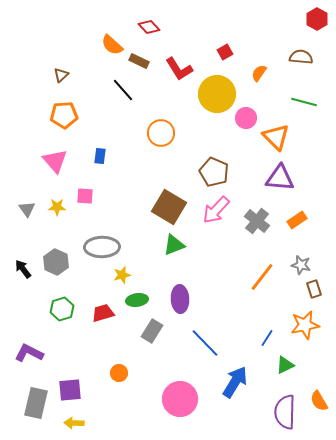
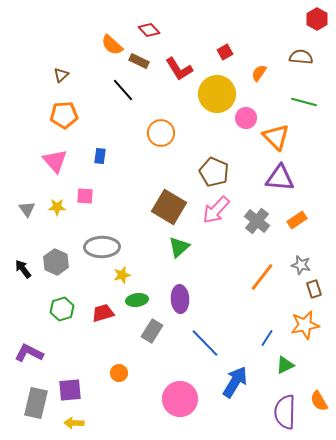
red diamond at (149, 27): moved 3 px down
green triangle at (174, 245): moved 5 px right, 2 px down; rotated 20 degrees counterclockwise
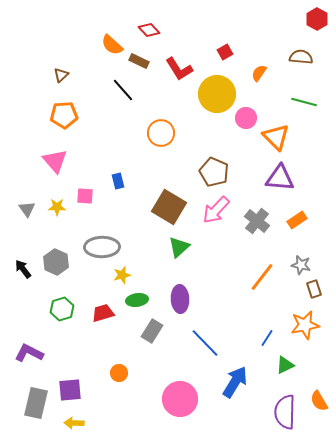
blue rectangle at (100, 156): moved 18 px right, 25 px down; rotated 21 degrees counterclockwise
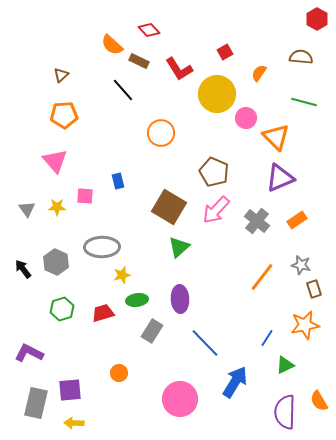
purple triangle at (280, 178): rotated 28 degrees counterclockwise
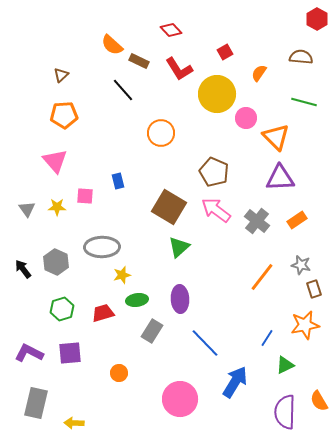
red diamond at (149, 30): moved 22 px right
purple triangle at (280, 178): rotated 20 degrees clockwise
pink arrow at (216, 210): rotated 84 degrees clockwise
purple square at (70, 390): moved 37 px up
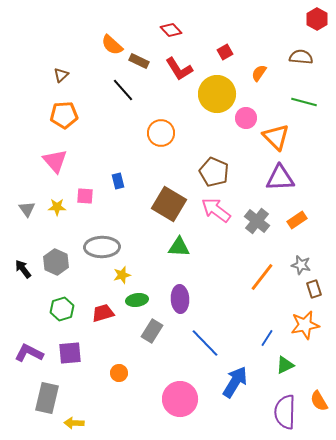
brown square at (169, 207): moved 3 px up
green triangle at (179, 247): rotated 45 degrees clockwise
gray rectangle at (36, 403): moved 11 px right, 5 px up
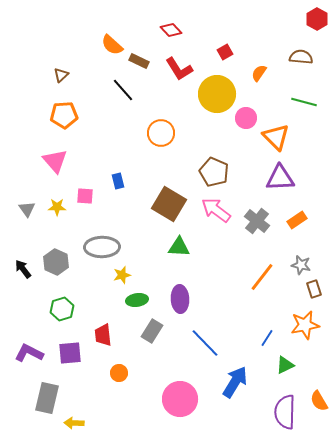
red trapezoid at (103, 313): moved 22 px down; rotated 80 degrees counterclockwise
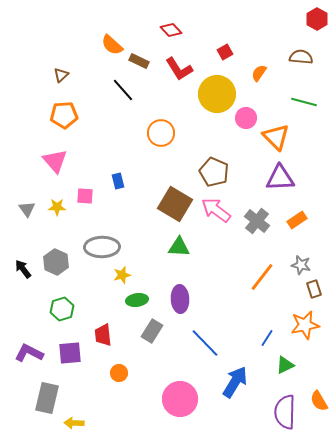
brown square at (169, 204): moved 6 px right
